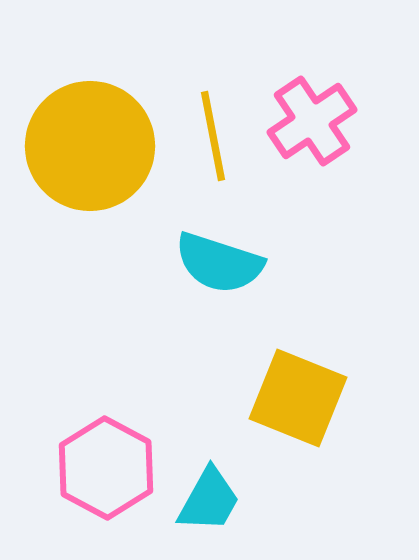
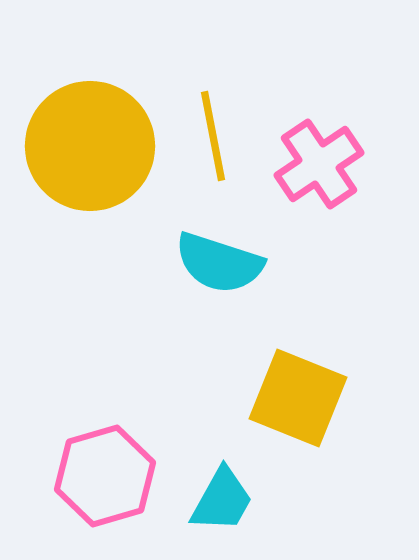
pink cross: moved 7 px right, 43 px down
pink hexagon: moved 1 px left, 8 px down; rotated 16 degrees clockwise
cyan trapezoid: moved 13 px right
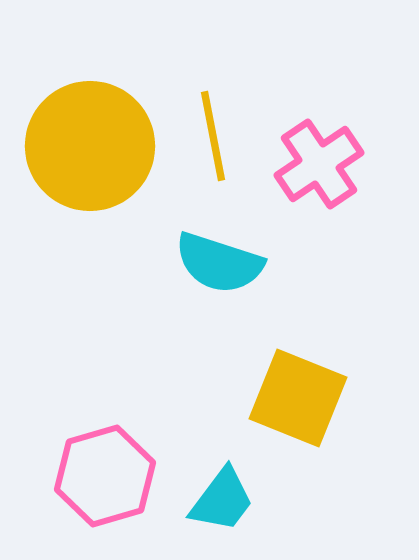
cyan trapezoid: rotated 8 degrees clockwise
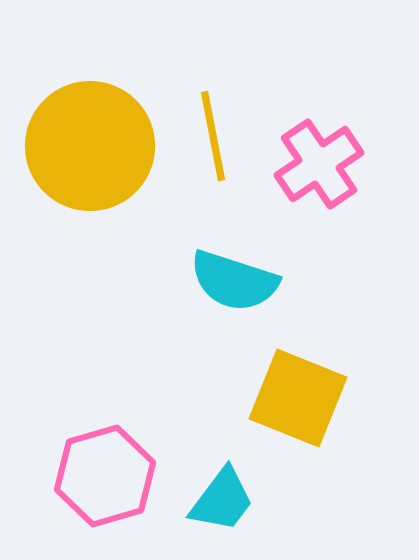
cyan semicircle: moved 15 px right, 18 px down
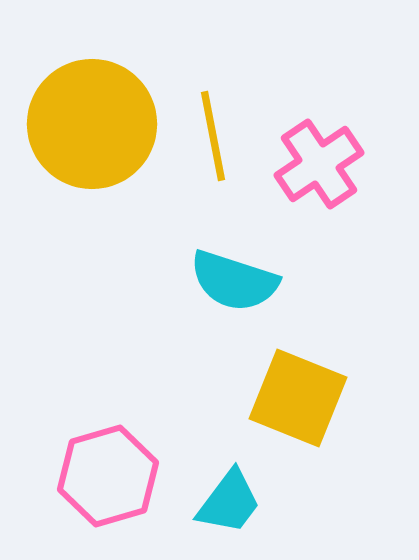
yellow circle: moved 2 px right, 22 px up
pink hexagon: moved 3 px right
cyan trapezoid: moved 7 px right, 2 px down
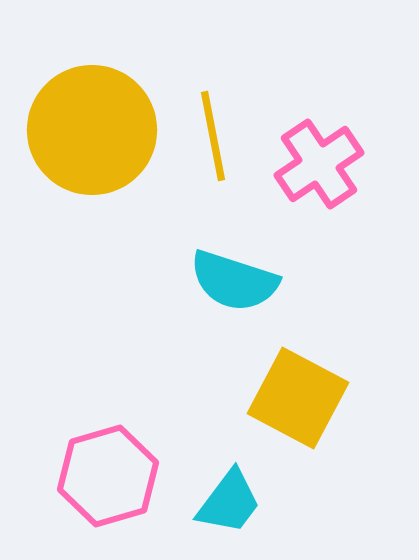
yellow circle: moved 6 px down
yellow square: rotated 6 degrees clockwise
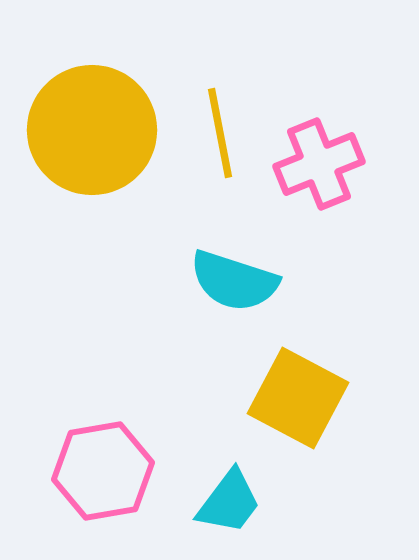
yellow line: moved 7 px right, 3 px up
pink cross: rotated 12 degrees clockwise
pink hexagon: moved 5 px left, 5 px up; rotated 6 degrees clockwise
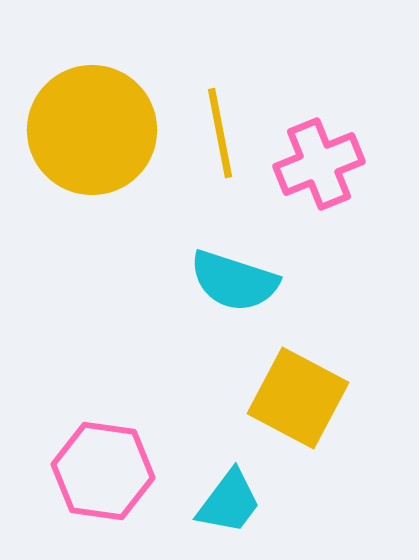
pink hexagon: rotated 18 degrees clockwise
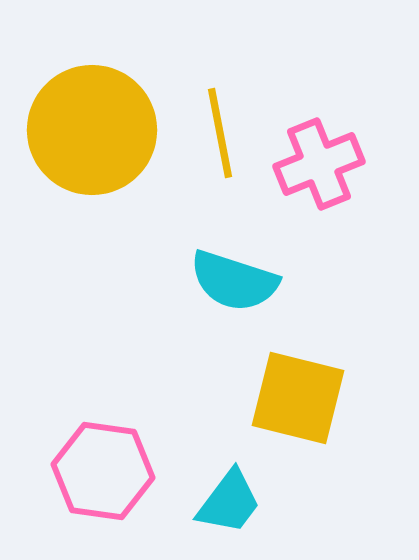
yellow square: rotated 14 degrees counterclockwise
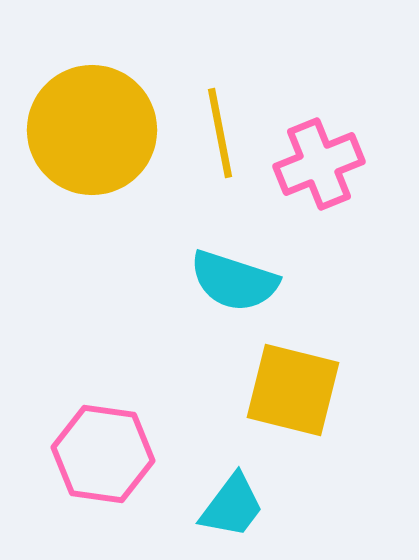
yellow square: moved 5 px left, 8 px up
pink hexagon: moved 17 px up
cyan trapezoid: moved 3 px right, 4 px down
